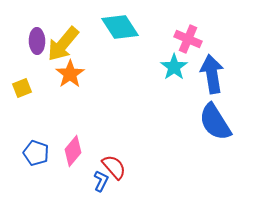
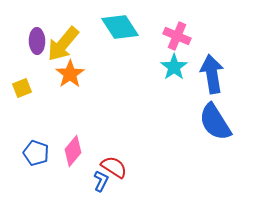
pink cross: moved 11 px left, 3 px up
red semicircle: rotated 16 degrees counterclockwise
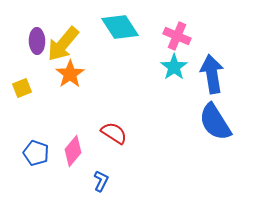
red semicircle: moved 34 px up
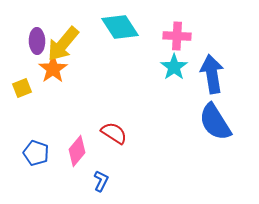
pink cross: rotated 20 degrees counterclockwise
orange star: moved 17 px left, 5 px up
pink diamond: moved 4 px right
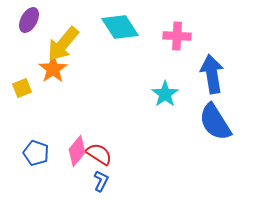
purple ellipse: moved 8 px left, 21 px up; rotated 30 degrees clockwise
cyan star: moved 9 px left, 27 px down
red semicircle: moved 15 px left, 21 px down
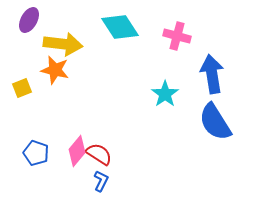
pink cross: rotated 12 degrees clockwise
yellow arrow: rotated 123 degrees counterclockwise
orange star: moved 2 px right, 1 px down; rotated 24 degrees counterclockwise
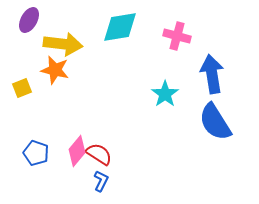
cyan diamond: rotated 66 degrees counterclockwise
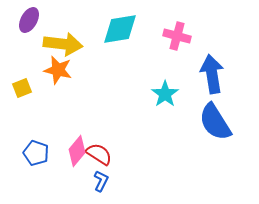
cyan diamond: moved 2 px down
orange star: moved 3 px right
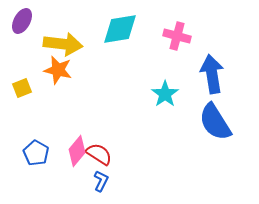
purple ellipse: moved 7 px left, 1 px down
blue pentagon: rotated 10 degrees clockwise
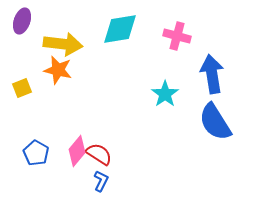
purple ellipse: rotated 10 degrees counterclockwise
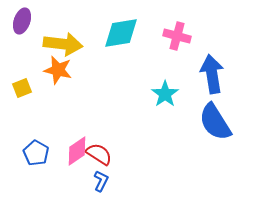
cyan diamond: moved 1 px right, 4 px down
pink diamond: rotated 16 degrees clockwise
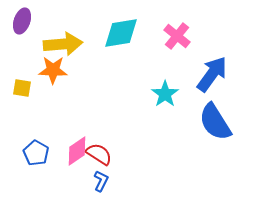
pink cross: rotated 24 degrees clockwise
yellow arrow: rotated 12 degrees counterclockwise
orange star: moved 5 px left; rotated 12 degrees counterclockwise
blue arrow: rotated 45 degrees clockwise
yellow square: rotated 30 degrees clockwise
